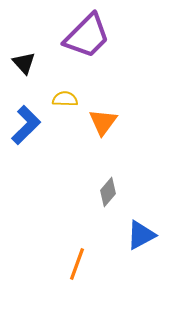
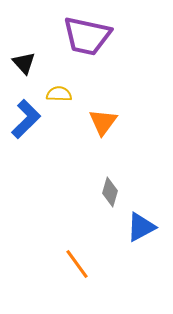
purple trapezoid: rotated 57 degrees clockwise
yellow semicircle: moved 6 px left, 5 px up
blue L-shape: moved 6 px up
gray diamond: moved 2 px right; rotated 24 degrees counterclockwise
blue triangle: moved 8 px up
orange line: rotated 56 degrees counterclockwise
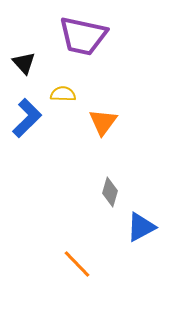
purple trapezoid: moved 4 px left
yellow semicircle: moved 4 px right
blue L-shape: moved 1 px right, 1 px up
orange line: rotated 8 degrees counterclockwise
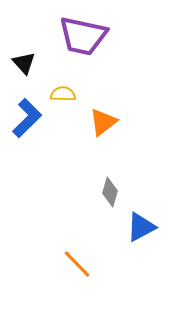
orange triangle: rotated 16 degrees clockwise
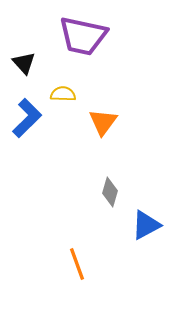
orange triangle: rotated 16 degrees counterclockwise
blue triangle: moved 5 px right, 2 px up
orange line: rotated 24 degrees clockwise
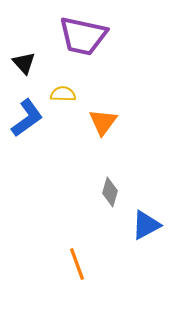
blue L-shape: rotated 9 degrees clockwise
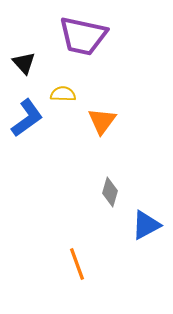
orange triangle: moved 1 px left, 1 px up
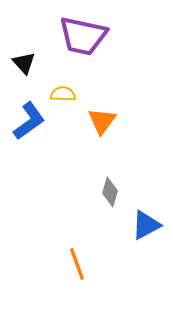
blue L-shape: moved 2 px right, 3 px down
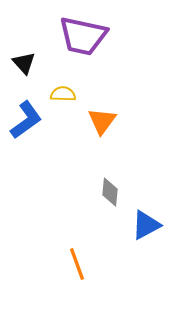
blue L-shape: moved 3 px left, 1 px up
gray diamond: rotated 12 degrees counterclockwise
